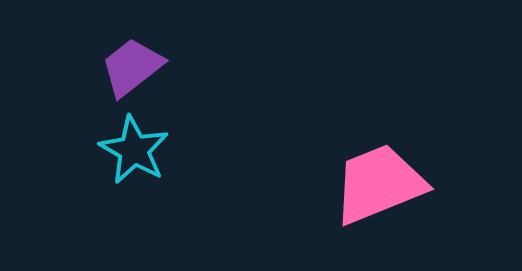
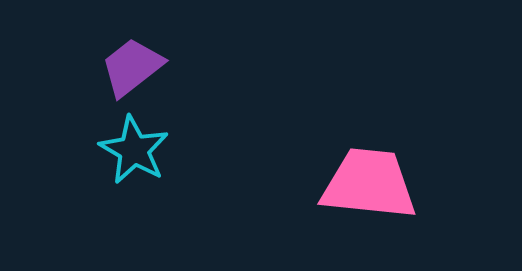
pink trapezoid: moved 10 px left; rotated 28 degrees clockwise
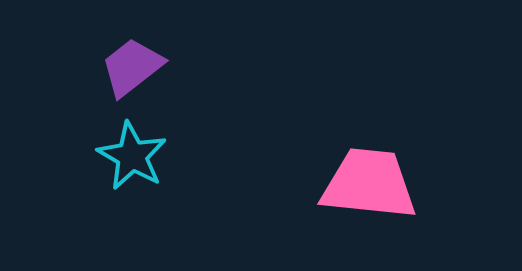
cyan star: moved 2 px left, 6 px down
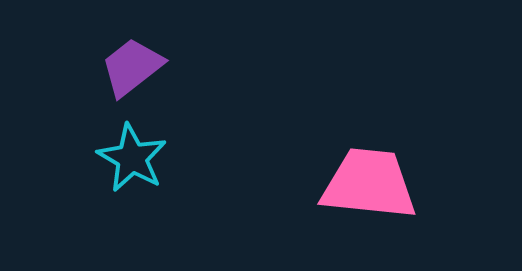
cyan star: moved 2 px down
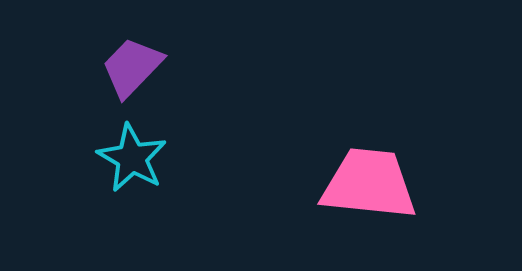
purple trapezoid: rotated 8 degrees counterclockwise
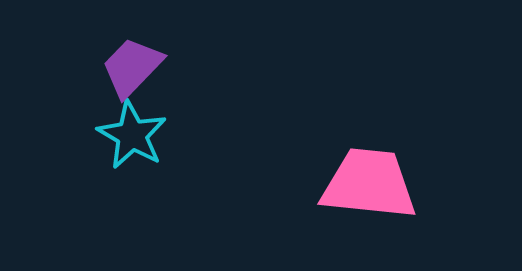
cyan star: moved 23 px up
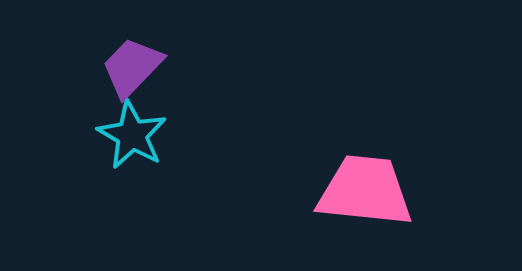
pink trapezoid: moved 4 px left, 7 px down
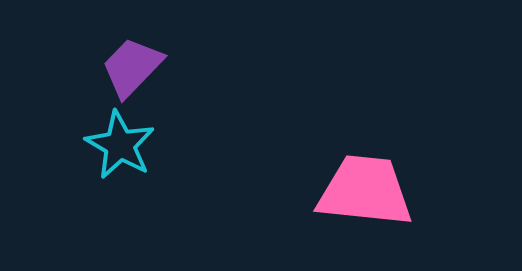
cyan star: moved 12 px left, 10 px down
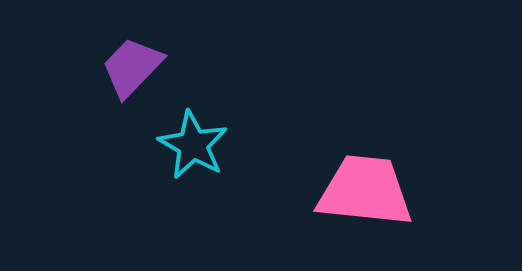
cyan star: moved 73 px right
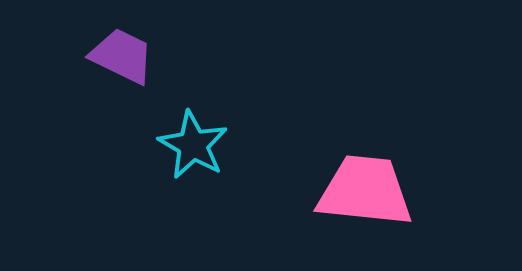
purple trapezoid: moved 10 px left, 11 px up; rotated 72 degrees clockwise
